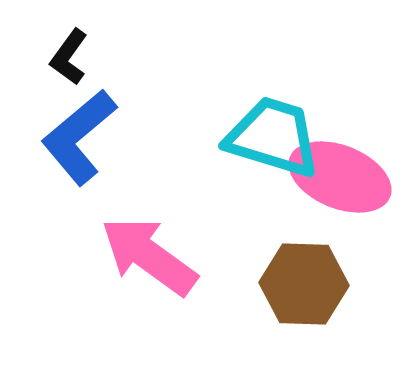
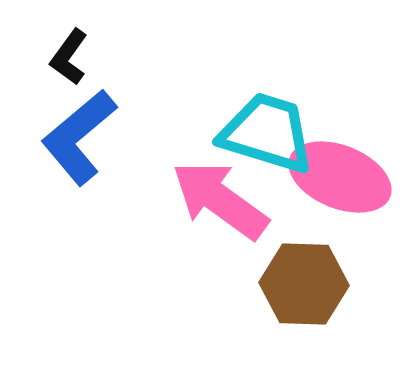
cyan trapezoid: moved 6 px left, 4 px up
pink arrow: moved 71 px right, 56 px up
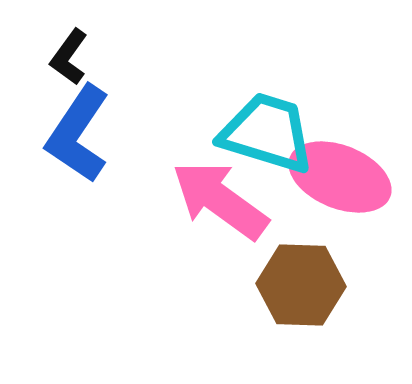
blue L-shape: moved 1 px left, 3 px up; rotated 16 degrees counterclockwise
brown hexagon: moved 3 px left, 1 px down
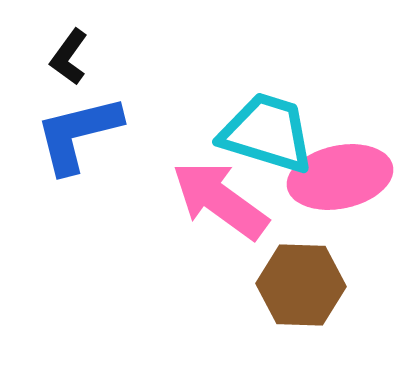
blue L-shape: rotated 42 degrees clockwise
pink ellipse: rotated 34 degrees counterclockwise
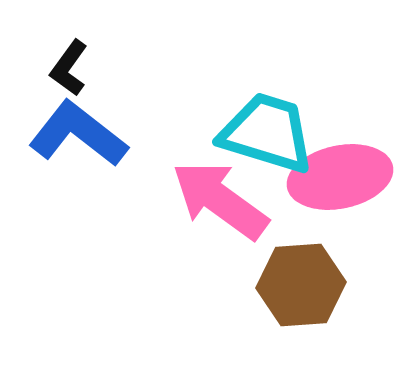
black L-shape: moved 11 px down
blue L-shape: rotated 52 degrees clockwise
brown hexagon: rotated 6 degrees counterclockwise
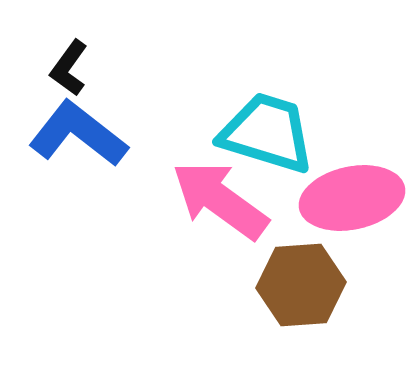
pink ellipse: moved 12 px right, 21 px down
